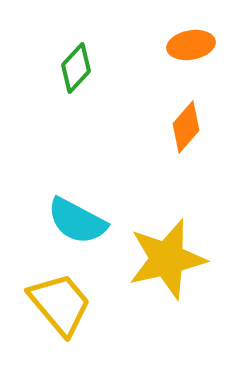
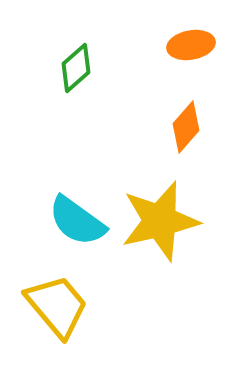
green diamond: rotated 6 degrees clockwise
cyan semicircle: rotated 8 degrees clockwise
yellow star: moved 7 px left, 38 px up
yellow trapezoid: moved 3 px left, 2 px down
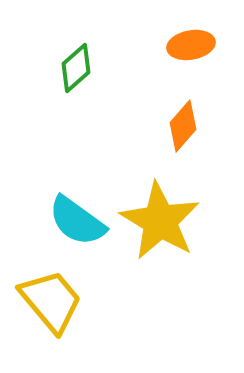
orange diamond: moved 3 px left, 1 px up
yellow star: rotated 28 degrees counterclockwise
yellow trapezoid: moved 6 px left, 5 px up
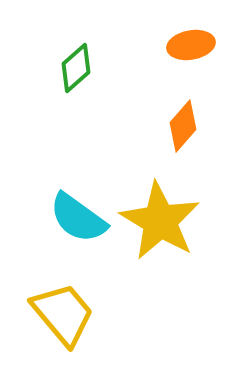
cyan semicircle: moved 1 px right, 3 px up
yellow trapezoid: moved 12 px right, 13 px down
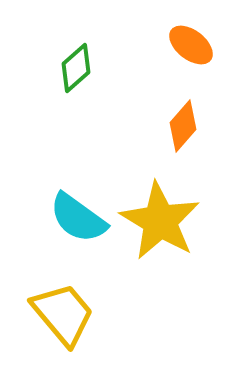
orange ellipse: rotated 48 degrees clockwise
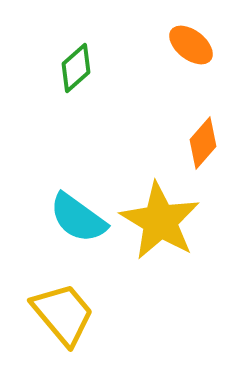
orange diamond: moved 20 px right, 17 px down
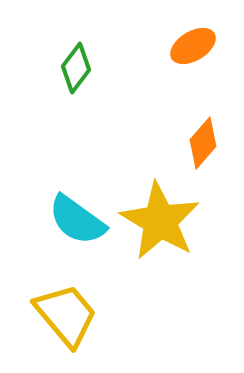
orange ellipse: moved 2 px right, 1 px down; rotated 69 degrees counterclockwise
green diamond: rotated 12 degrees counterclockwise
cyan semicircle: moved 1 px left, 2 px down
yellow trapezoid: moved 3 px right, 1 px down
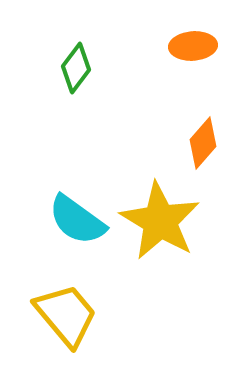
orange ellipse: rotated 27 degrees clockwise
